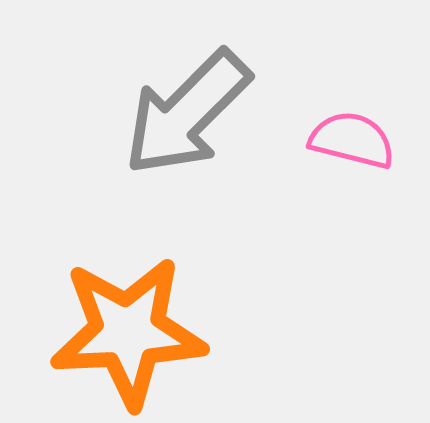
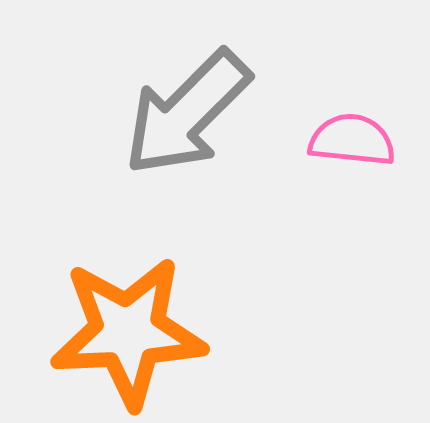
pink semicircle: rotated 8 degrees counterclockwise
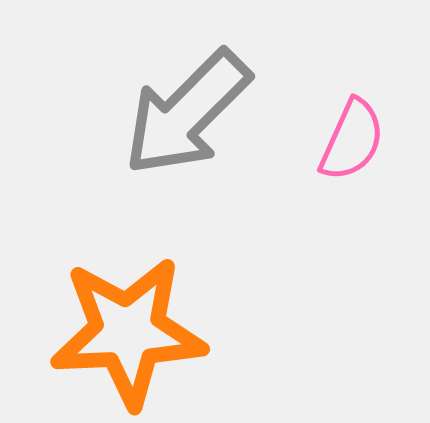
pink semicircle: rotated 108 degrees clockwise
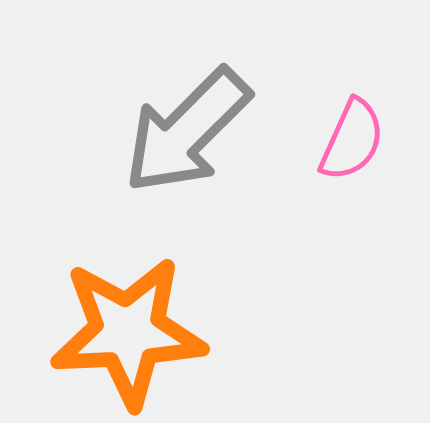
gray arrow: moved 18 px down
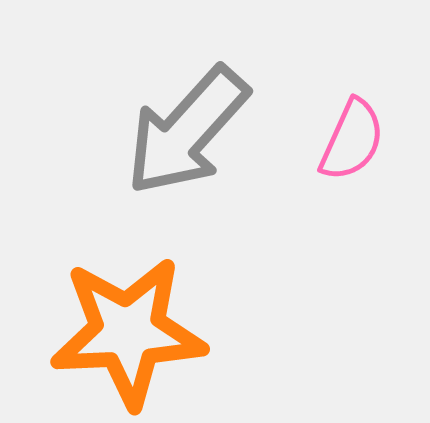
gray arrow: rotated 3 degrees counterclockwise
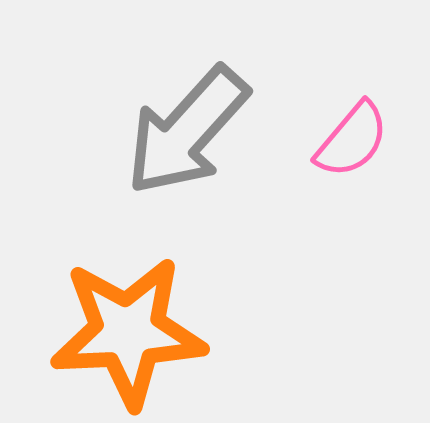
pink semicircle: rotated 16 degrees clockwise
